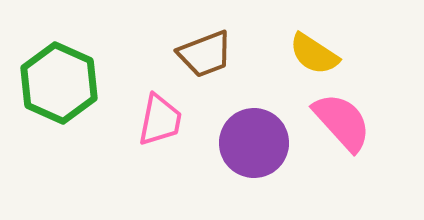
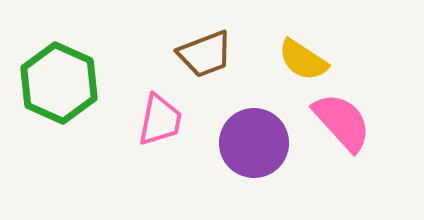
yellow semicircle: moved 11 px left, 6 px down
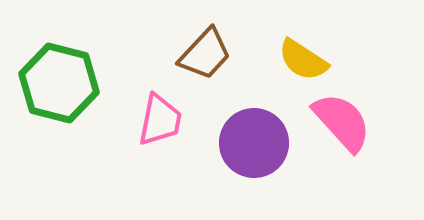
brown trapezoid: rotated 26 degrees counterclockwise
green hexagon: rotated 10 degrees counterclockwise
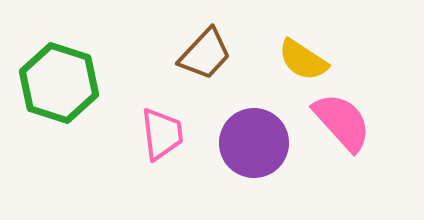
green hexagon: rotated 4 degrees clockwise
pink trapezoid: moved 2 px right, 14 px down; rotated 18 degrees counterclockwise
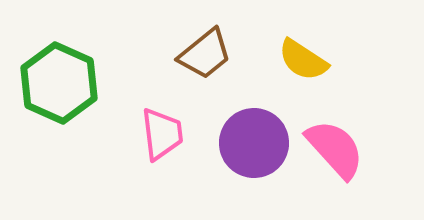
brown trapezoid: rotated 8 degrees clockwise
green hexagon: rotated 6 degrees clockwise
pink semicircle: moved 7 px left, 27 px down
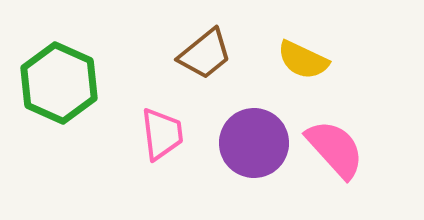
yellow semicircle: rotated 8 degrees counterclockwise
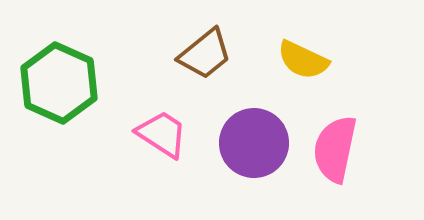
pink trapezoid: rotated 50 degrees counterclockwise
pink semicircle: rotated 126 degrees counterclockwise
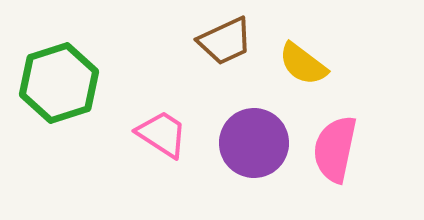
brown trapezoid: moved 20 px right, 13 px up; rotated 14 degrees clockwise
yellow semicircle: moved 4 px down; rotated 12 degrees clockwise
green hexagon: rotated 18 degrees clockwise
